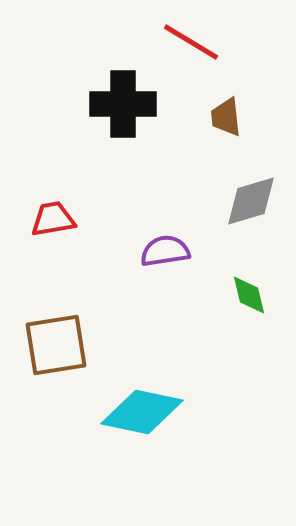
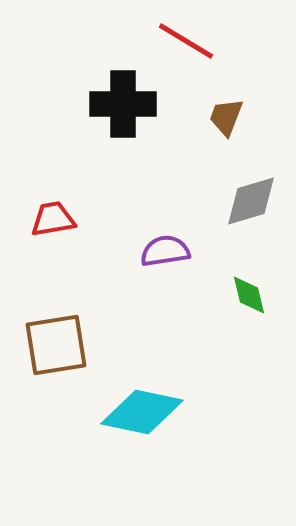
red line: moved 5 px left, 1 px up
brown trapezoid: rotated 27 degrees clockwise
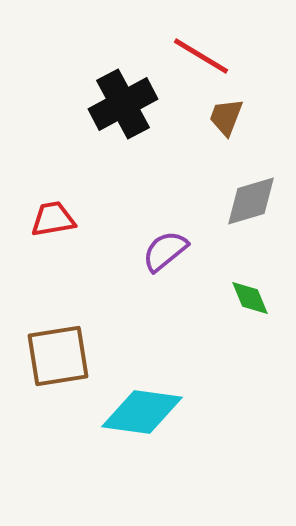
red line: moved 15 px right, 15 px down
black cross: rotated 28 degrees counterclockwise
purple semicircle: rotated 30 degrees counterclockwise
green diamond: moved 1 px right, 3 px down; rotated 9 degrees counterclockwise
brown square: moved 2 px right, 11 px down
cyan diamond: rotated 4 degrees counterclockwise
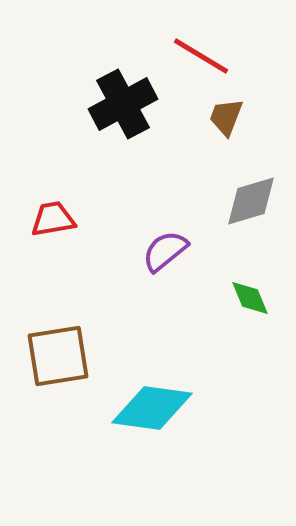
cyan diamond: moved 10 px right, 4 px up
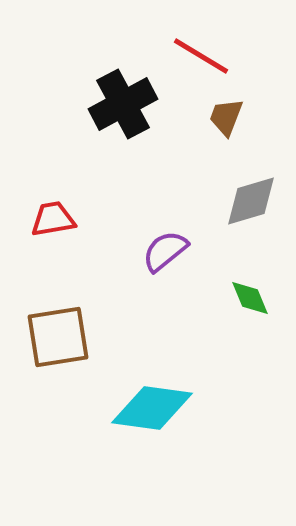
brown square: moved 19 px up
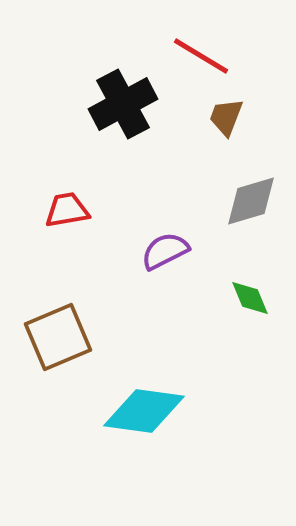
red trapezoid: moved 14 px right, 9 px up
purple semicircle: rotated 12 degrees clockwise
brown square: rotated 14 degrees counterclockwise
cyan diamond: moved 8 px left, 3 px down
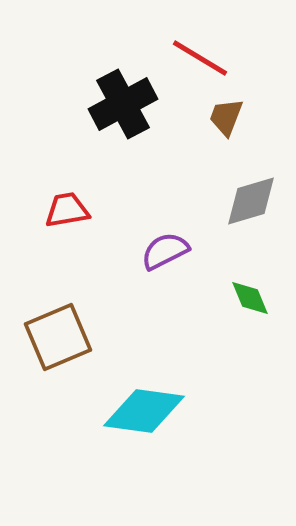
red line: moved 1 px left, 2 px down
